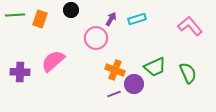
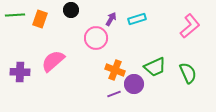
pink L-shape: rotated 90 degrees clockwise
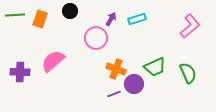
black circle: moved 1 px left, 1 px down
orange cross: moved 1 px right, 1 px up
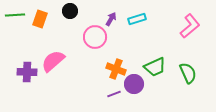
pink circle: moved 1 px left, 1 px up
purple cross: moved 7 px right
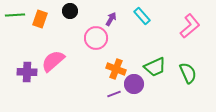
cyan rectangle: moved 5 px right, 3 px up; rotated 66 degrees clockwise
pink circle: moved 1 px right, 1 px down
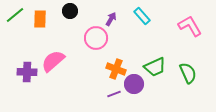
green line: rotated 36 degrees counterclockwise
orange rectangle: rotated 18 degrees counterclockwise
pink L-shape: rotated 80 degrees counterclockwise
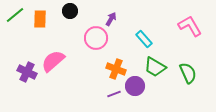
cyan rectangle: moved 2 px right, 23 px down
green trapezoid: rotated 55 degrees clockwise
purple cross: rotated 24 degrees clockwise
purple circle: moved 1 px right, 2 px down
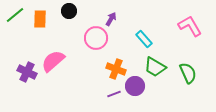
black circle: moved 1 px left
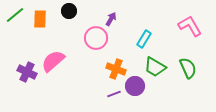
cyan rectangle: rotated 72 degrees clockwise
green semicircle: moved 5 px up
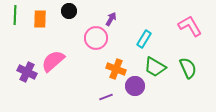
green line: rotated 48 degrees counterclockwise
purple line: moved 8 px left, 3 px down
